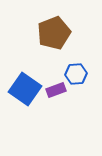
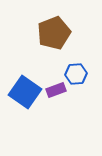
blue square: moved 3 px down
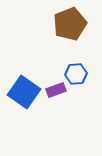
brown pentagon: moved 16 px right, 9 px up
blue square: moved 1 px left
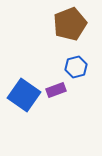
blue hexagon: moved 7 px up; rotated 10 degrees counterclockwise
blue square: moved 3 px down
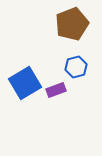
brown pentagon: moved 2 px right
blue square: moved 1 px right, 12 px up; rotated 24 degrees clockwise
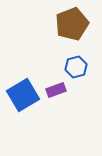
blue square: moved 2 px left, 12 px down
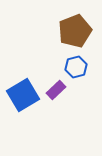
brown pentagon: moved 3 px right, 7 px down
purple rectangle: rotated 24 degrees counterclockwise
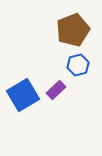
brown pentagon: moved 2 px left, 1 px up
blue hexagon: moved 2 px right, 2 px up
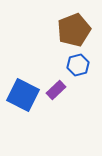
brown pentagon: moved 1 px right
blue square: rotated 32 degrees counterclockwise
